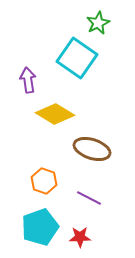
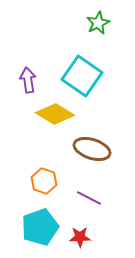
cyan square: moved 5 px right, 18 px down
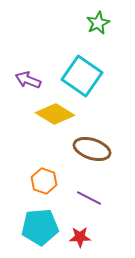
purple arrow: rotated 60 degrees counterclockwise
cyan pentagon: rotated 15 degrees clockwise
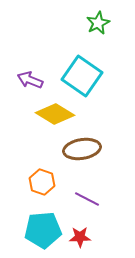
purple arrow: moved 2 px right
brown ellipse: moved 10 px left; rotated 27 degrees counterclockwise
orange hexagon: moved 2 px left, 1 px down
purple line: moved 2 px left, 1 px down
cyan pentagon: moved 3 px right, 3 px down
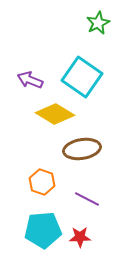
cyan square: moved 1 px down
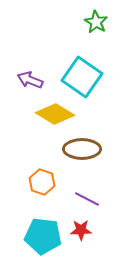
green star: moved 2 px left, 1 px up; rotated 15 degrees counterclockwise
brown ellipse: rotated 9 degrees clockwise
cyan pentagon: moved 6 px down; rotated 12 degrees clockwise
red star: moved 1 px right, 7 px up
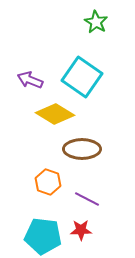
orange hexagon: moved 6 px right
